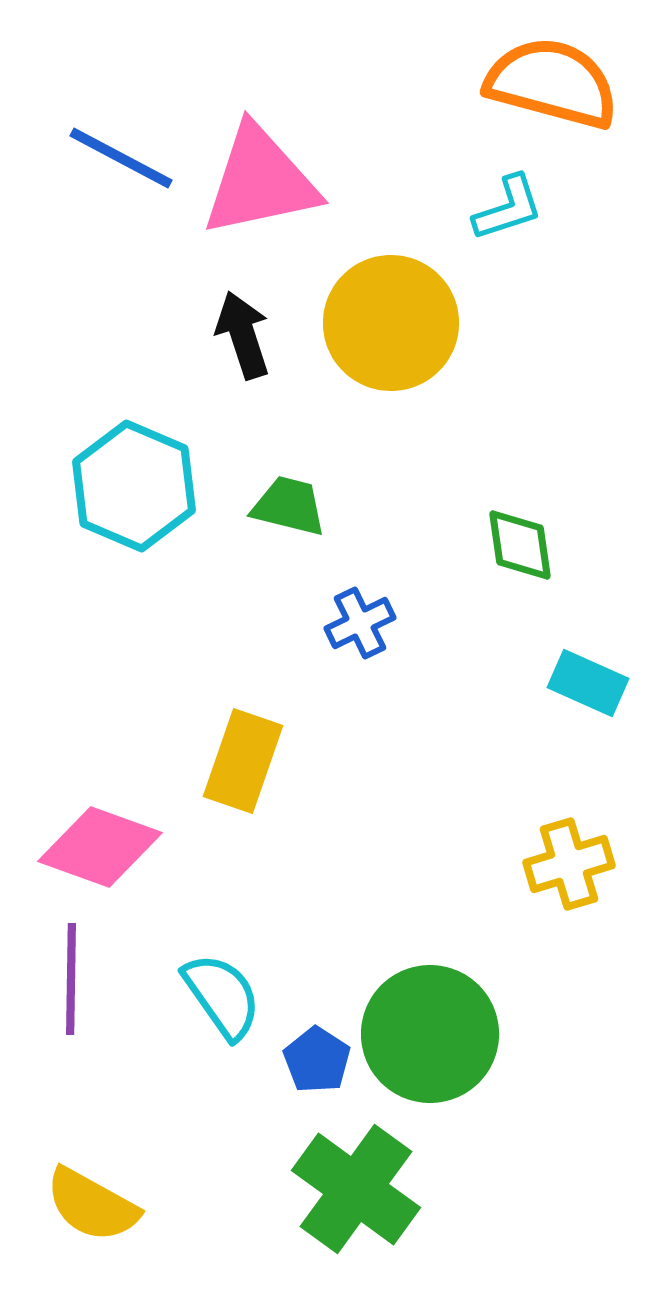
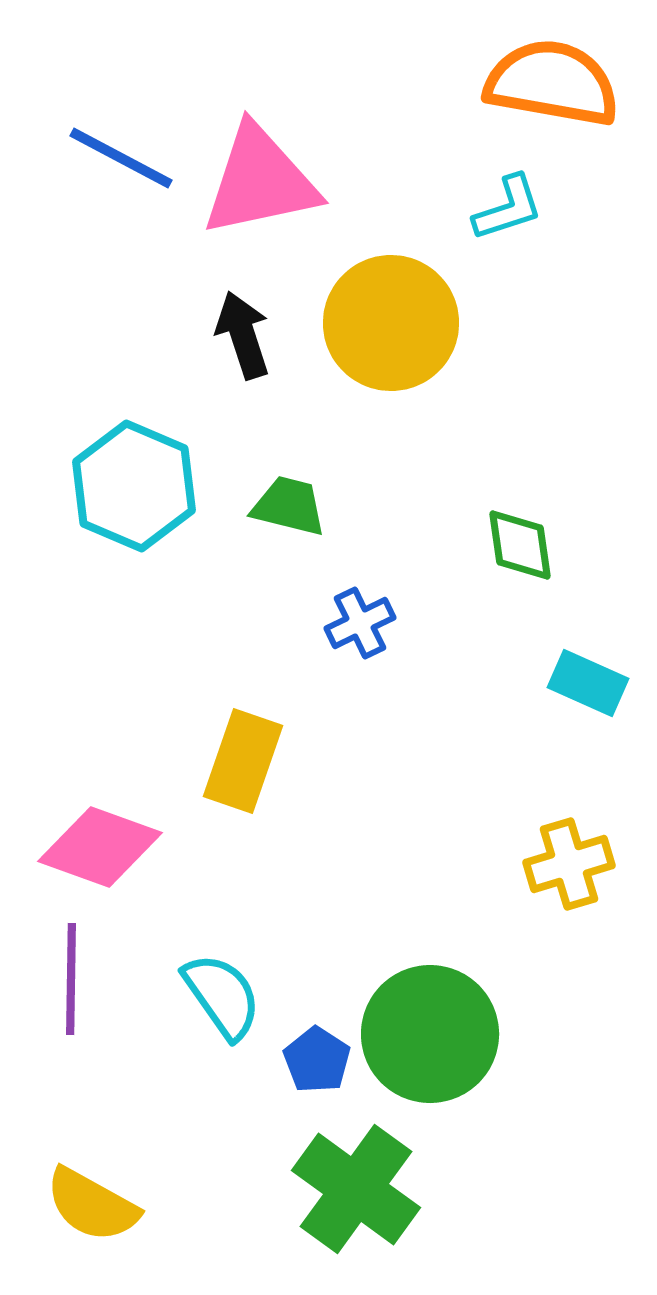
orange semicircle: rotated 5 degrees counterclockwise
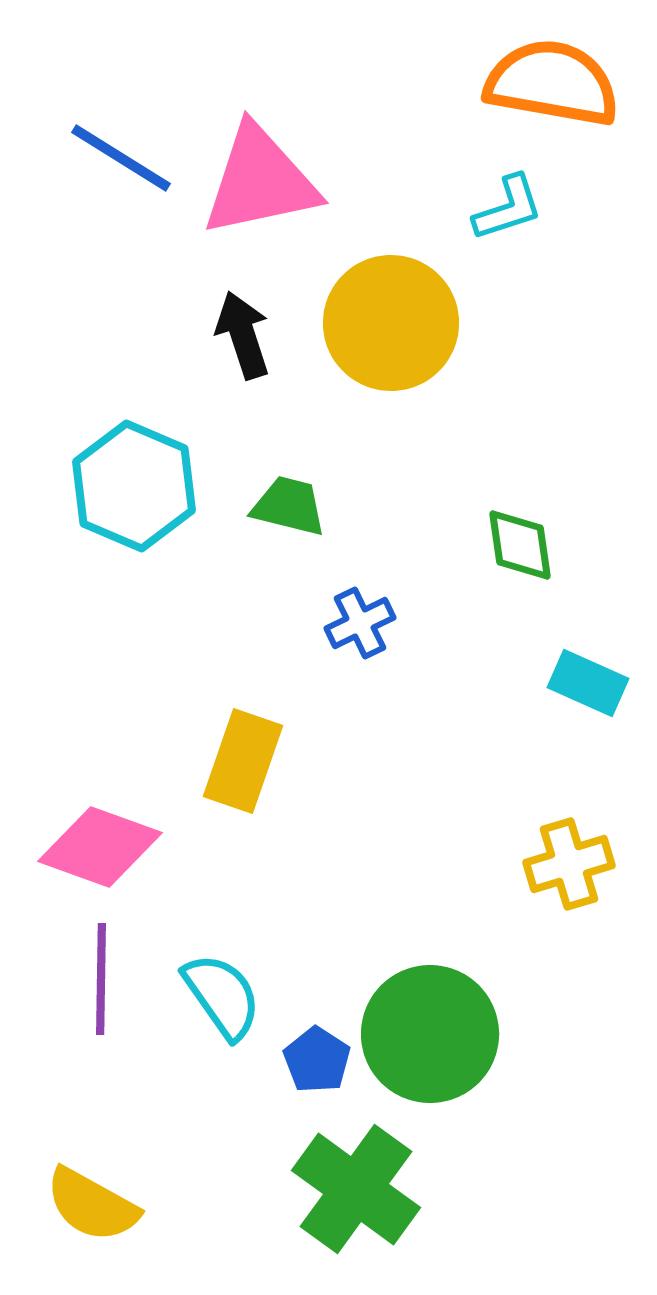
blue line: rotated 4 degrees clockwise
purple line: moved 30 px right
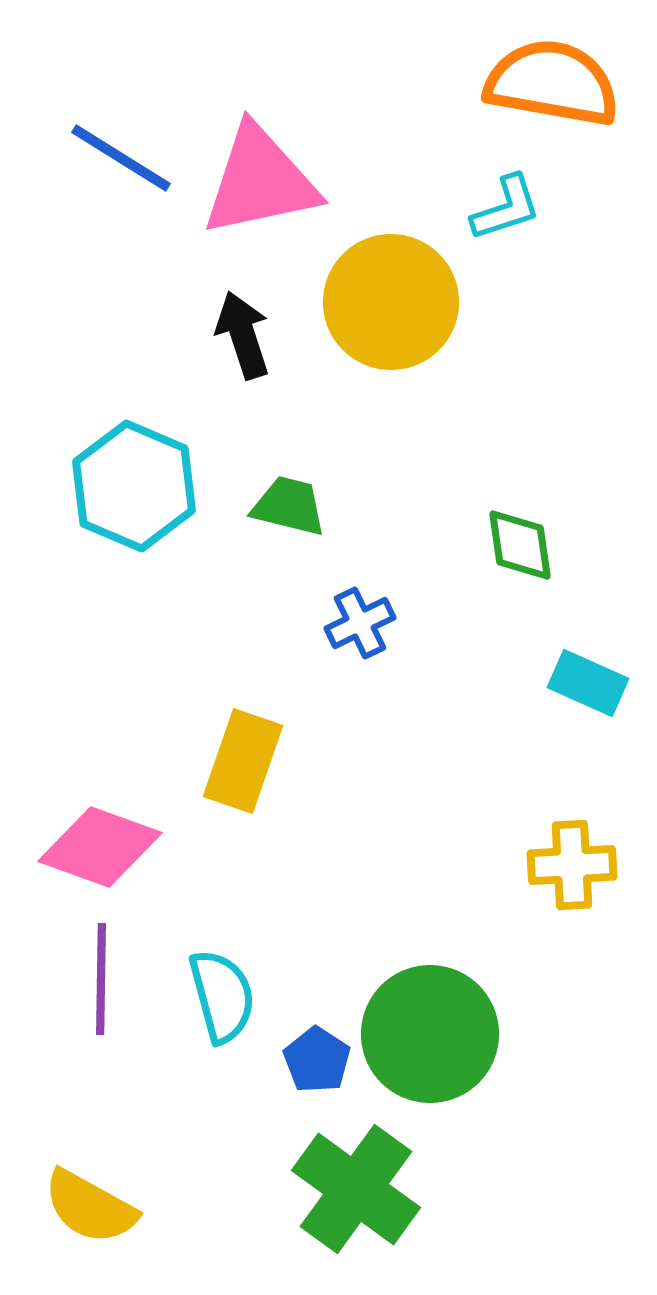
cyan L-shape: moved 2 px left
yellow circle: moved 21 px up
yellow cross: moved 3 px right, 1 px down; rotated 14 degrees clockwise
cyan semicircle: rotated 20 degrees clockwise
yellow semicircle: moved 2 px left, 2 px down
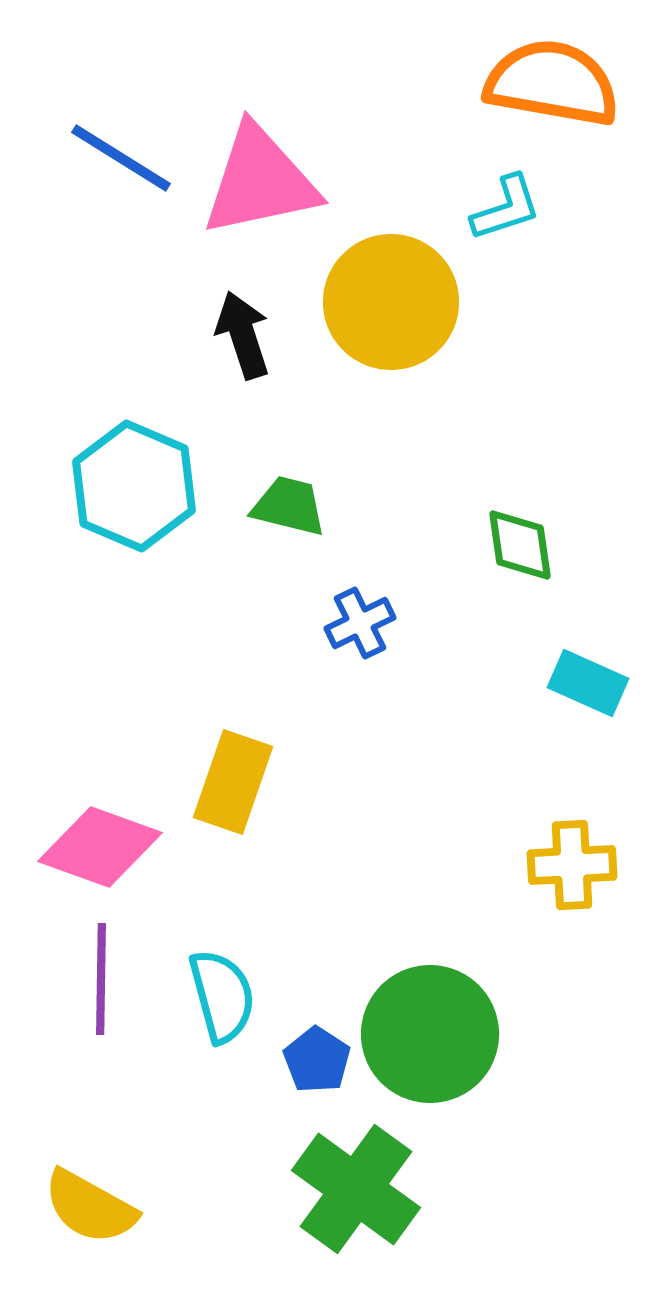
yellow rectangle: moved 10 px left, 21 px down
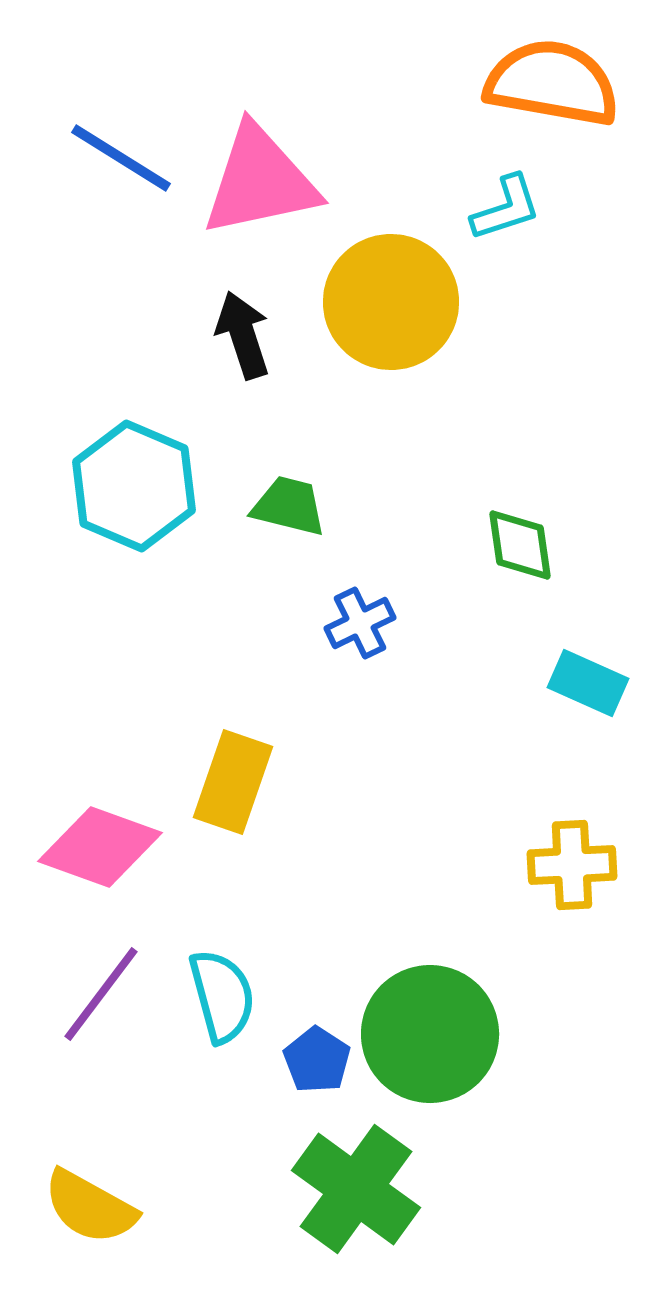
purple line: moved 15 px down; rotated 36 degrees clockwise
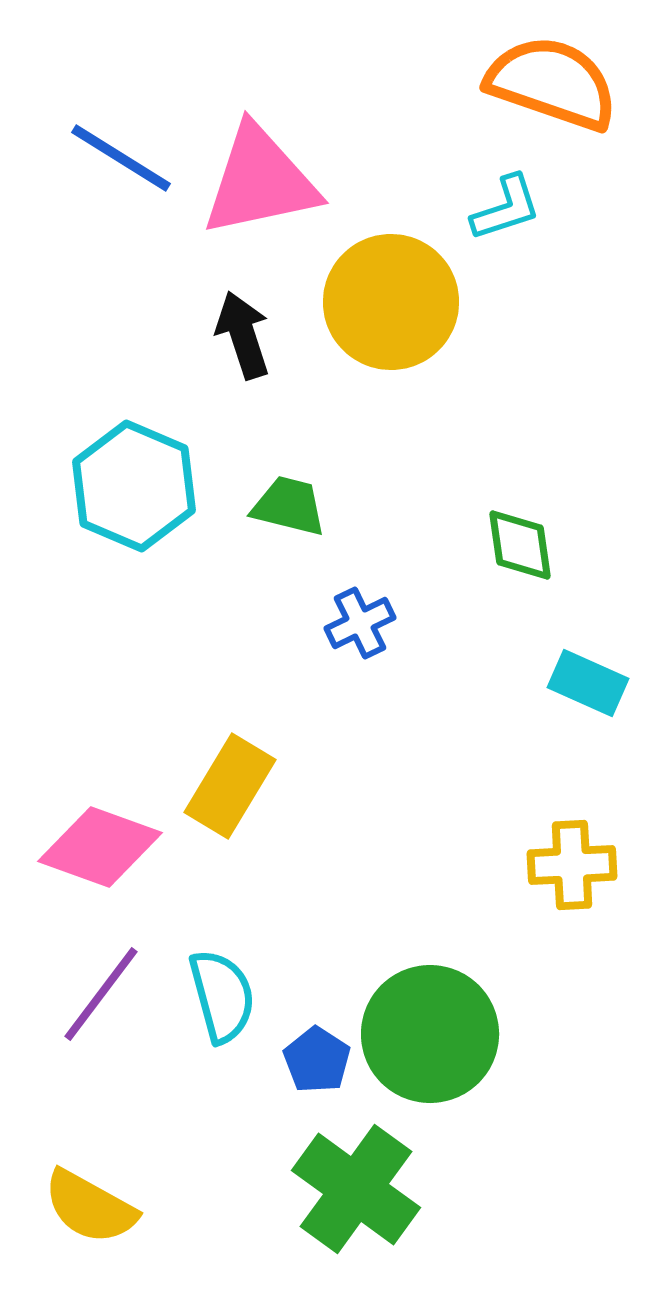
orange semicircle: rotated 9 degrees clockwise
yellow rectangle: moved 3 px left, 4 px down; rotated 12 degrees clockwise
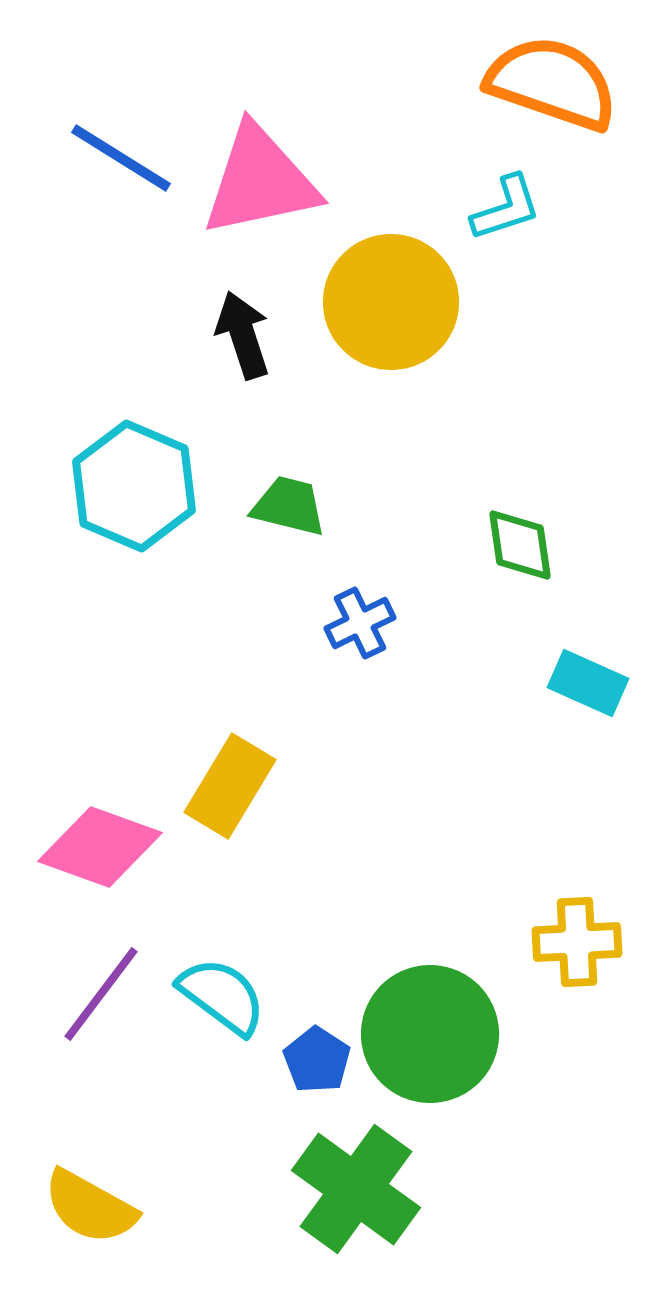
yellow cross: moved 5 px right, 77 px down
cyan semicircle: rotated 38 degrees counterclockwise
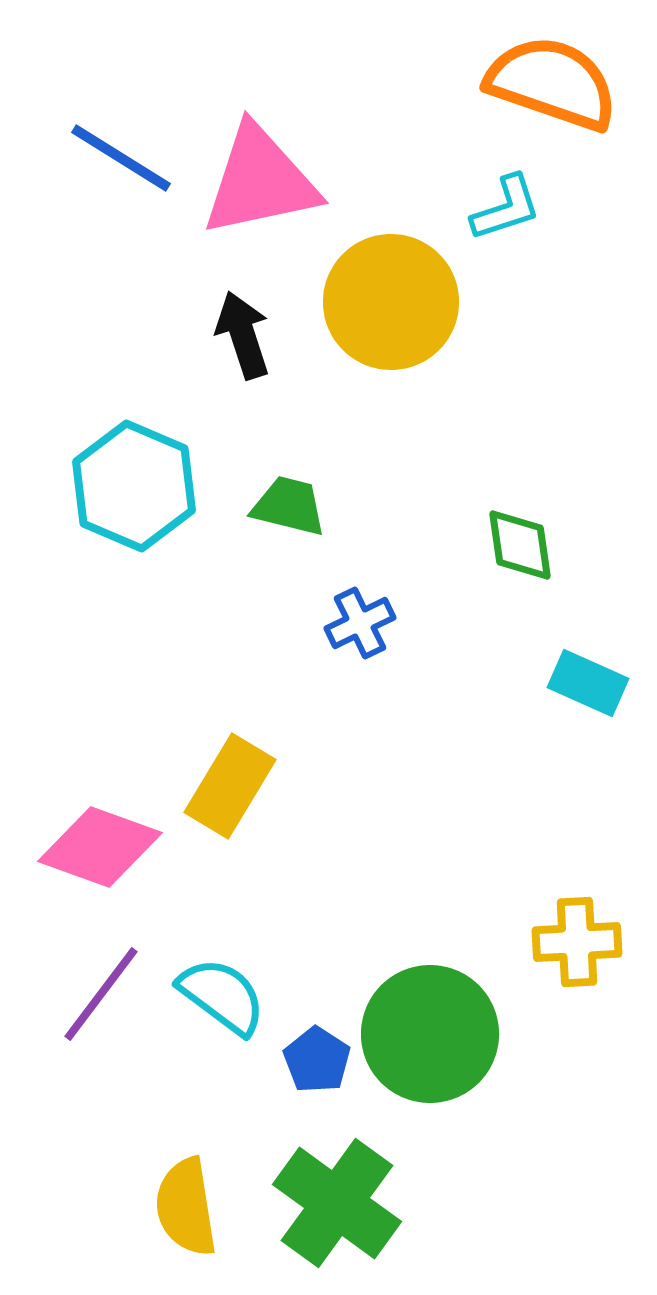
green cross: moved 19 px left, 14 px down
yellow semicircle: moved 96 px right; rotated 52 degrees clockwise
